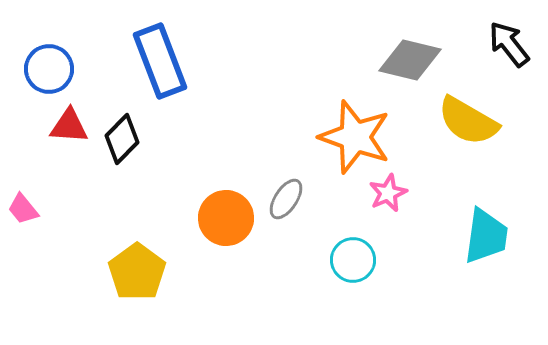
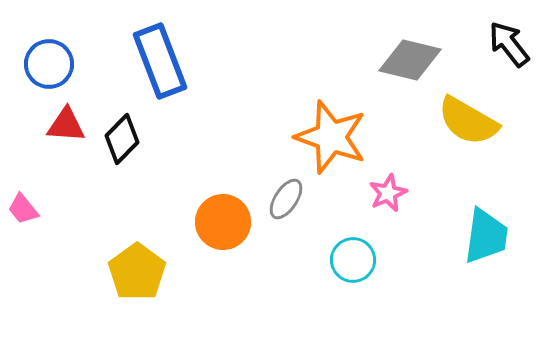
blue circle: moved 5 px up
red triangle: moved 3 px left, 1 px up
orange star: moved 24 px left
orange circle: moved 3 px left, 4 px down
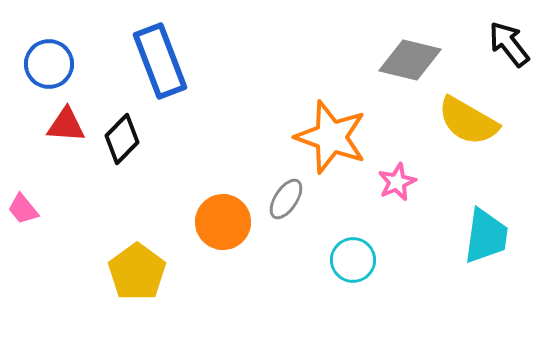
pink star: moved 9 px right, 11 px up
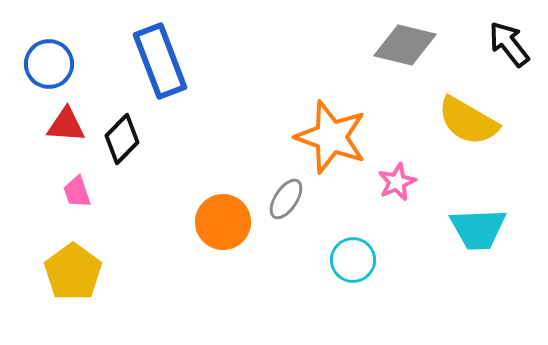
gray diamond: moved 5 px left, 15 px up
pink trapezoid: moved 54 px right, 17 px up; rotated 20 degrees clockwise
cyan trapezoid: moved 8 px left, 7 px up; rotated 80 degrees clockwise
yellow pentagon: moved 64 px left
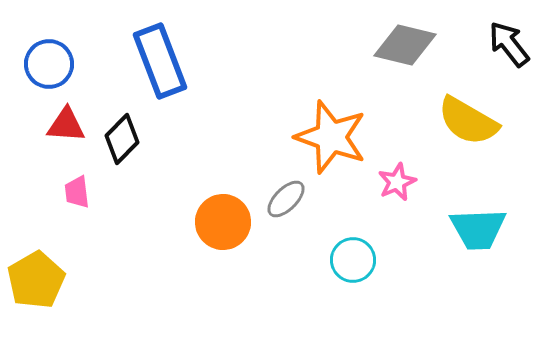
pink trapezoid: rotated 12 degrees clockwise
gray ellipse: rotated 12 degrees clockwise
yellow pentagon: moved 37 px left, 8 px down; rotated 6 degrees clockwise
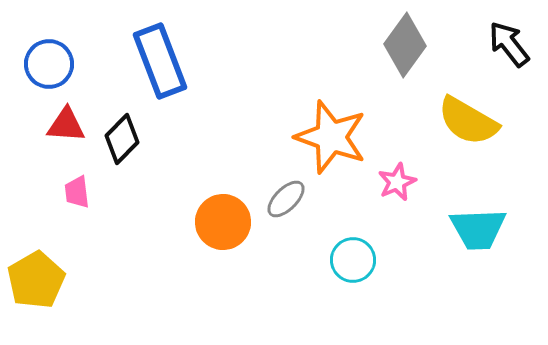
gray diamond: rotated 68 degrees counterclockwise
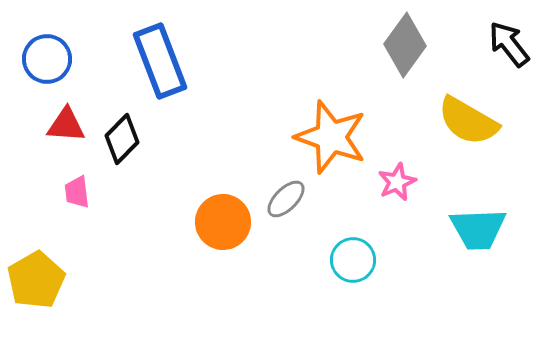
blue circle: moved 2 px left, 5 px up
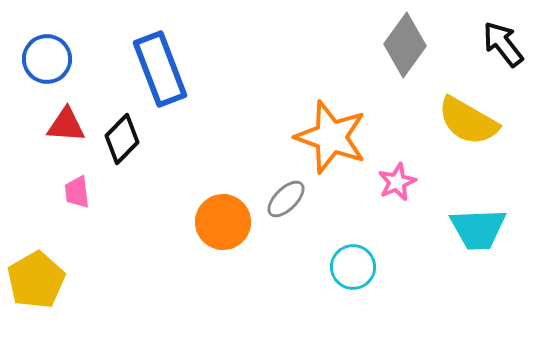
black arrow: moved 6 px left
blue rectangle: moved 8 px down
cyan circle: moved 7 px down
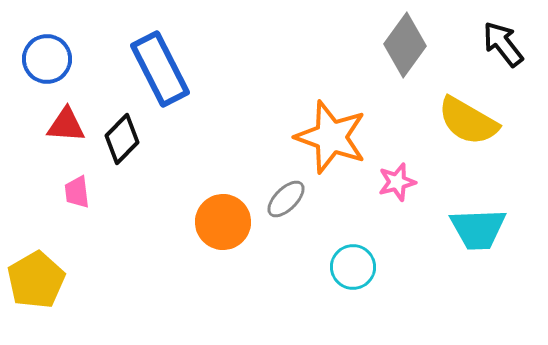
blue rectangle: rotated 6 degrees counterclockwise
pink star: rotated 9 degrees clockwise
